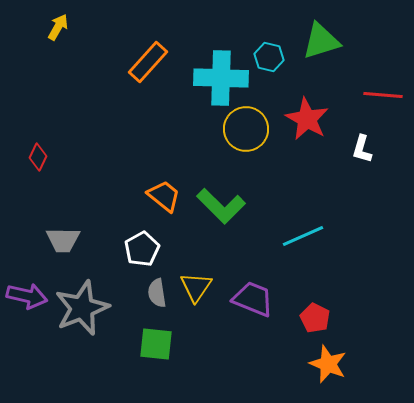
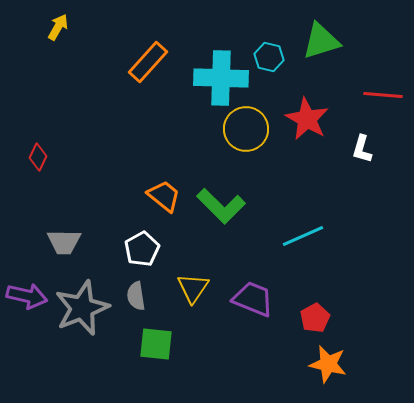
gray trapezoid: moved 1 px right, 2 px down
yellow triangle: moved 3 px left, 1 px down
gray semicircle: moved 21 px left, 3 px down
red pentagon: rotated 16 degrees clockwise
orange star: rotated 9 degrees counterclockwise
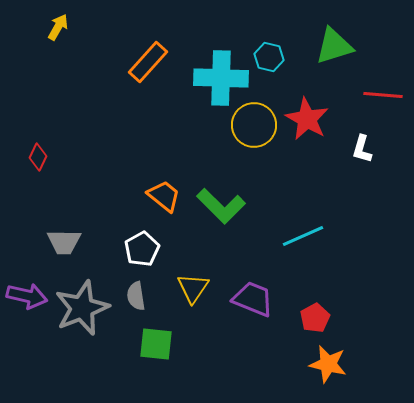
green triangle: moved 13 px right, 5 px down
yellow circle: moved 8 px right, 4 px up
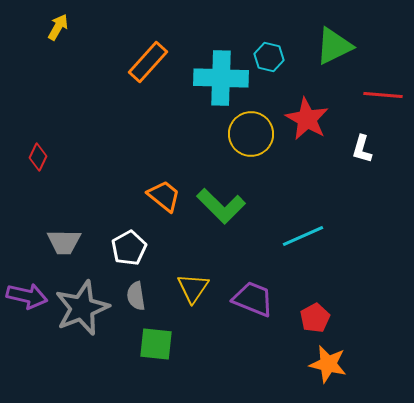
green triangle: rotated 9 degrees counterclockwise
yellow circle: moved 3 px left, 9 px down
white pentagon: moved 13 px left, 1 px up
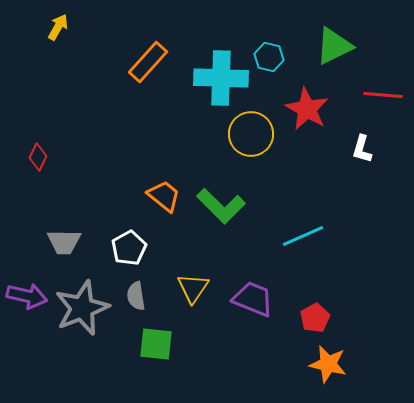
red star: moved 10 px up
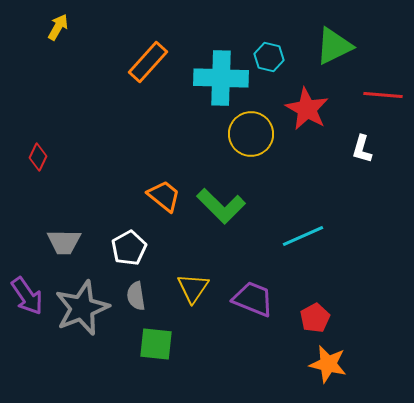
purple arrow: rotated 42 degrees clockwise
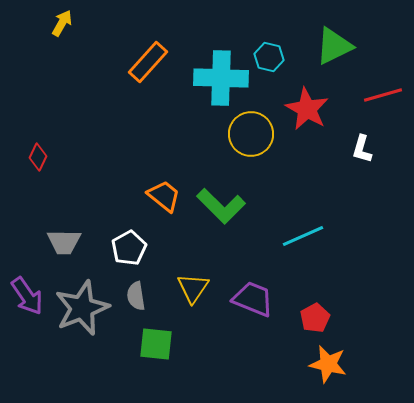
yellow arrow: moved 4 px right, 4 px up
red line: rotated 21 degrees counterclockwise
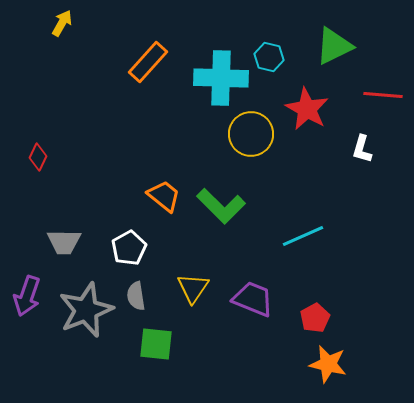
red line: rotated 21 degrees clockwise
purple arrow: rotated 54 degrees clockwise
gray star: moved 4 px right, 2 px down
